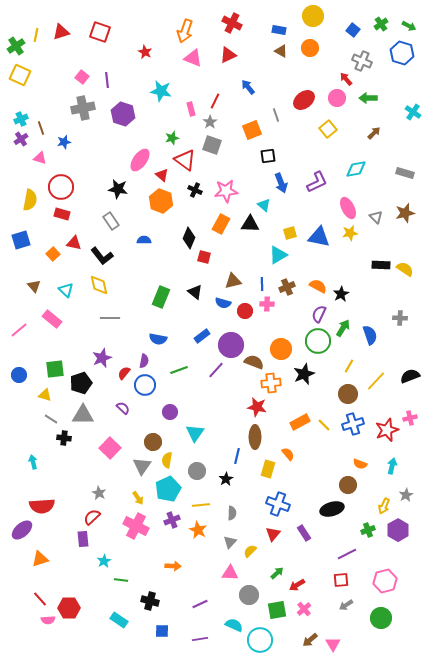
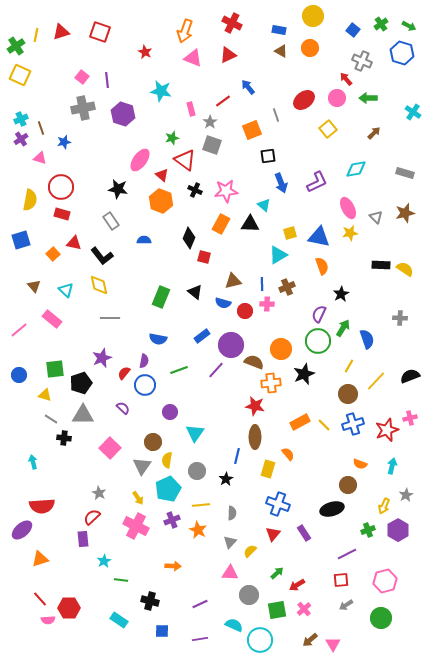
red line at (215, 101): moved 8 px right; rotated 28 degrees clockwise
orange semicircle at (318, 286): moved 4 px right, 20 px up; rotated 42 degrees clockwise
blue semicircle at (370, 335): moved 3 px left, 4 px down
red star at (257, 407): moved 2 px left, 1 px up
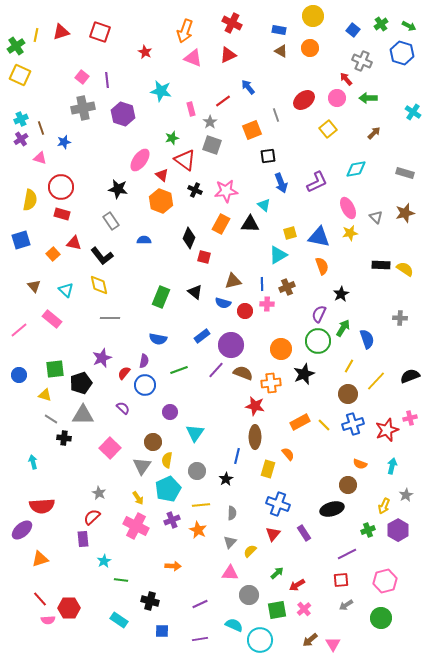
brown semicircle at (254, 362): moved 11 px left, 11 px down
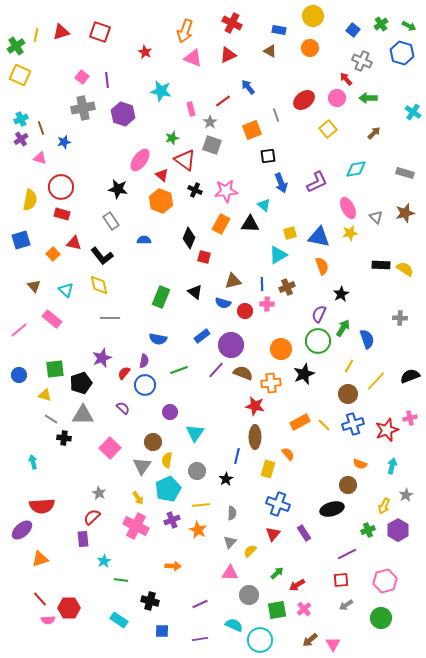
brown triangle at (281, 51): moved 11 px left
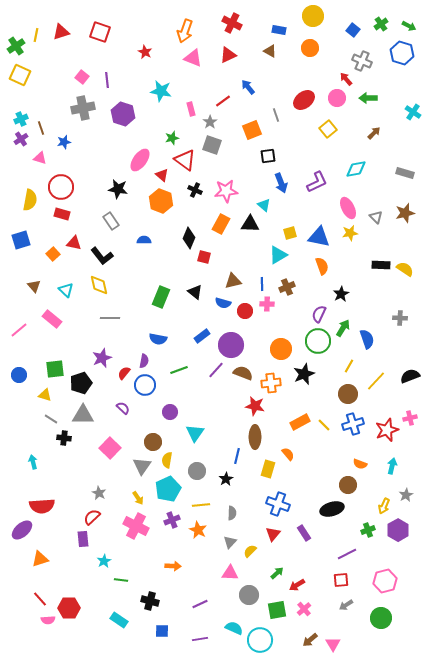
cyan semicircle at (234, 625): moved 3 px down
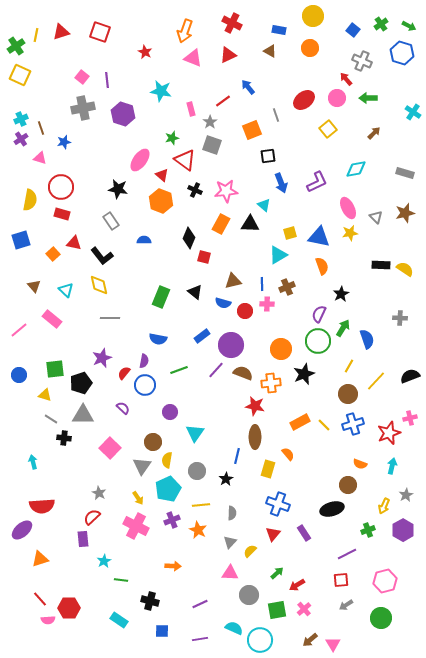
red star at (387, 430): moved 2 px right, 3 px down
purple hexagon at (398, 530): moved 5 px right
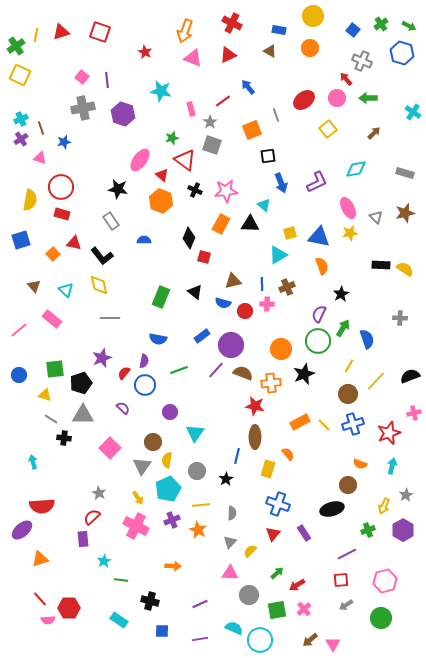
pink cross at (410, 418): moved 4 px right, 5 px up
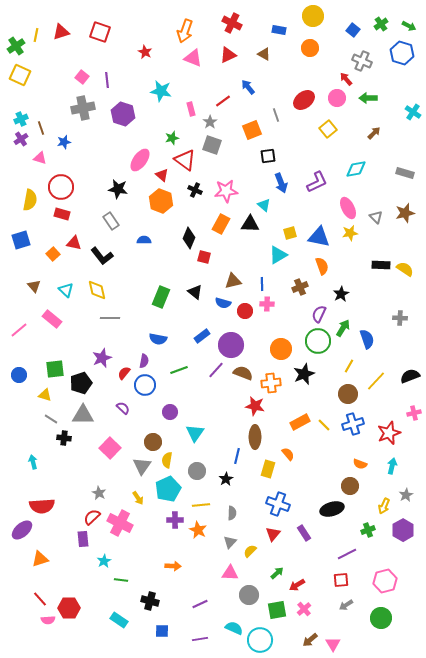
brown triangle at (270, 51): moved 6 px left, 3 px down
yellow diamond at (99, 285): moved 2 px left, 5 px down
brown cross at (287, 287): moved 13 px right
brown circle at (348, 485): moved 2 px right, 1 px down
purple cross at (172, 520): moved 3 px right; rotated 21 degrees clockwise
pink cross at (136, 526): moved 16 px left, 3 px up
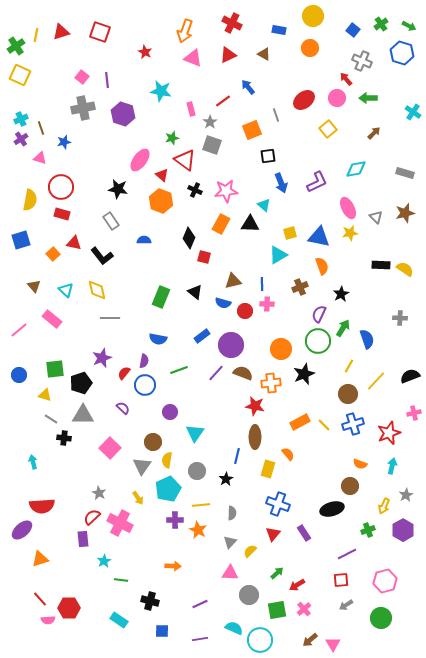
purple line at (216, 370): moved 3 px down
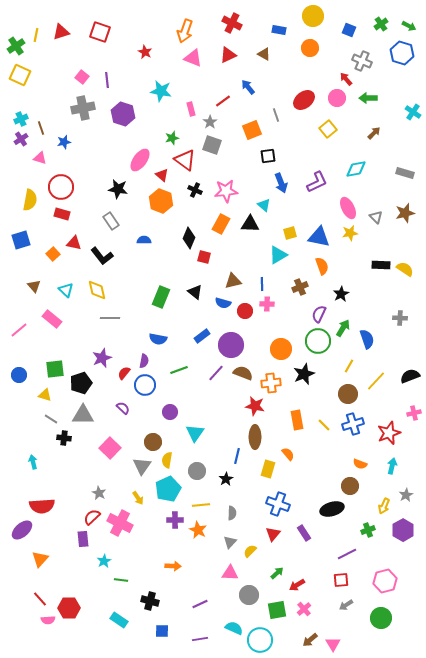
blue square at (353, 30): moved 4 px left; rotated 16 degrees counterclockwise
orange rectangle at (300, 422): moved 3 px left, 2 px up; rotated 72 degrees counterclockwise
orange triangle at (40, 559): rotated 30 degrees counterclockwise
